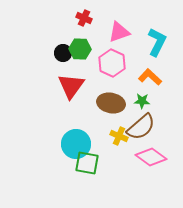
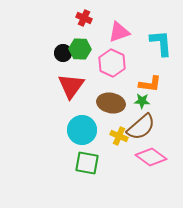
cyan L-shape: moved 4 px right, 1 px down; rotated 32 degrees counterclockwise
orange L-shape: moved 7 px down; rotated 145 degrees clockwise
cyan circle: moved 6 px right, 14 px up
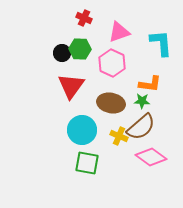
black circle: moved 1 px left
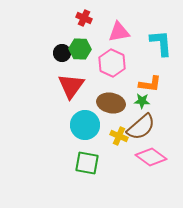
pink triangle: rotated 10 degrees clockwise
cyan circle: moved 3 px right, 5 px up
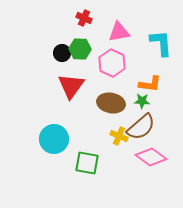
cyan circle: moved 31 px left, 14 px down
